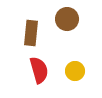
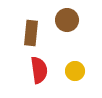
brown circle: moved 1 px down
red semicircle: rotated 8 degrees clockwise
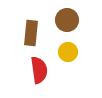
yellow circle: moved 7 px left, 19 px up
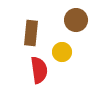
brown circle: moved 9 px right
yellow circle: moved 6 px left
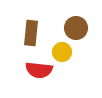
brown circle: moved 8 px down
red semicircle: rotated 104 degrees clockwise
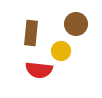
brown circle: moved 4 px up
yellow circle: moved 1 px left, 1 px up
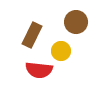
brown circle: moved 2 px up
brown rectangle: moved 1 px right, 2 px down; rotated 20 degrees clockwise
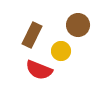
brown circle: moved 2 px right, 3 px down
red semicircle: rotated 16 degrees clockwise
